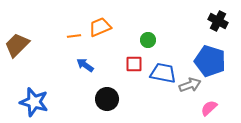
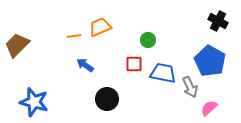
blue pentagon: rotated 12 degrees clockwise
gray arrow: moved 2 px down; rotated 85 degrees clockwise
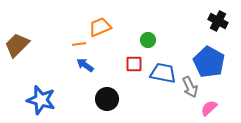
orange line: moved 5 px right, 8 px down
blue pentagon: moved 1 px left, 1 px down
blue star: moved 7 px right, 2 px up
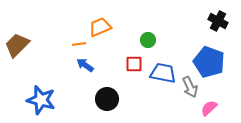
blue pentagon: rotated 8 degrees counterclockwise
